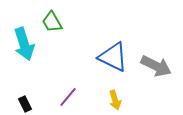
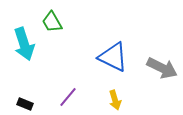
gray arrow: moved 6 px right, 2 px down
black rectangle: rotated 42 degrees counterclockwise
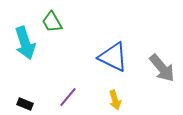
cyan arrow: moved 1 px right, 1 px up
gray arrow: rotated 24 degrees clockwise
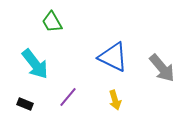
cyan arrow: moved 10 px right, 21 px down; rotated 20 degrees counterclockwise
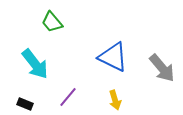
green trapezoid: rotated 10 degrees counterclockwise
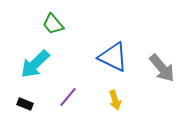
green trapezoid: moved 1 px right, 2 px down
cyan arrow: rotated 84 degrees clockwise
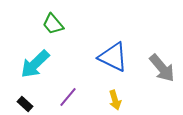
black rectangle: rotated 21 degrees clockwise
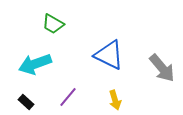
green trapezoid: rotated 20 degrees counterclockwise
blue triangle: moved 4 px left, 2 px up
cyan arrow: rotated 24 degrees clockwise
black rectangle: moved 1 px right, 2 px up
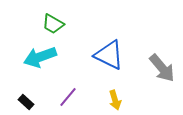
cyan arrow: moved 5 px right, 7 px up
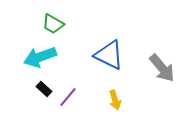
black rectangle: moved 18 px right, 13 px up
